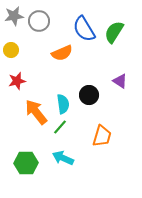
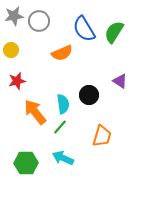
orange arrow: moved 1 px left
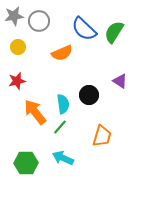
blue semicircle: rotated 16 degrees counterclockwise
yellow circle: moved 7 px right, 3 px up
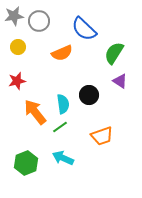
green semicircle: moved 21 px down
green line: rotated 14 degrees clockwise
orange trapezoid: rotated 55 degrees clockwise
green hexagon: rotated 20 degrees counterclockwise
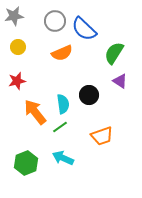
gray circle: moved 16 px right
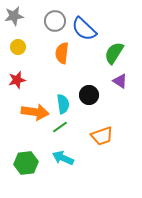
orange semicircle: rotated 120 degrees clockwise
red star: moved 1 px up
orange arrow: rotated 136 degrees clockwise
green hexagon: rotated 15 degrees clockwise
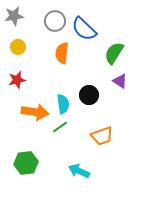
cyan arrow: moved 16 px right, 13 px down
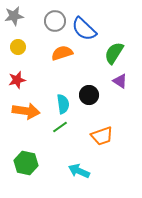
orange semicircle: rotated 65 degrees clockwise
orange arrow: moved 9 px left, 1 px up
green hexagon: rotated 20 degrees clockwise
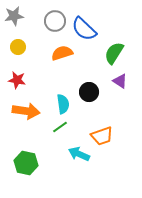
red star: rotated 24 degrees clockwise
black circle: moved 3 px up
cyan arrow: moved 17 px up
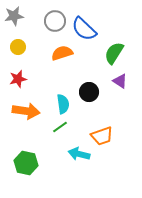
red star: moved 1 px right, 1 px up; rotated 24 degrees counterclockwise
cyan arrow: rotated 10 degrees counterclockwise
